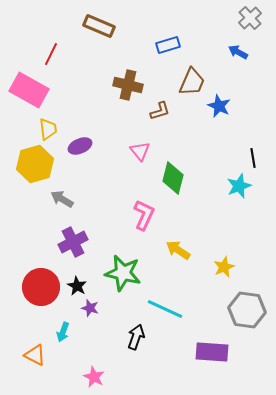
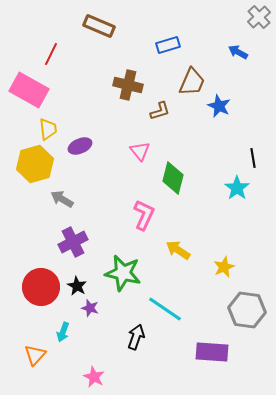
gray cross: moved 9 px right, 1 px up
cyan star: moved 2 px left, 2 px down; rotated 15 degrees counterclockwise
cyan line: rotated 9 degrees clockwise
orange triangle: rotated 45 degrees clockwise
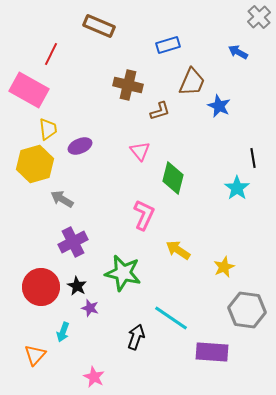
cyan line: moved 6 px right, 9 px down
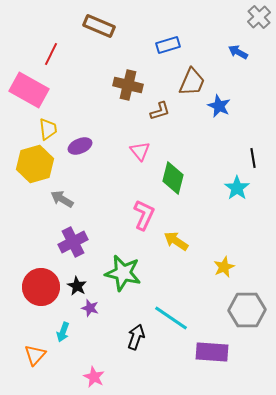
yellow arrow: moved 2 px left, 9 px up
gray hexagon: rotated 9 degrees counterclockwise
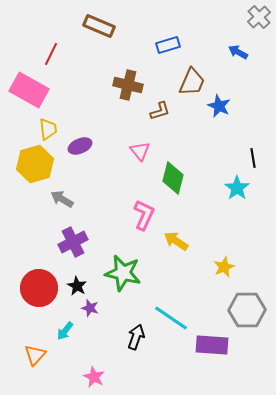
red circle: moved 2 px left, 1 px down
cyan arrow: moved 2 px right, 1 px up; rotated 18 degrees clockwise
purple rectangle: moved 7 px up
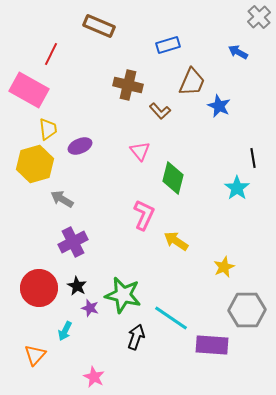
brown L-shape: rotated 65 degrees clockwise
green star: moved 22 px down
cyan arrow: rotated 12 degrees counterclockwise
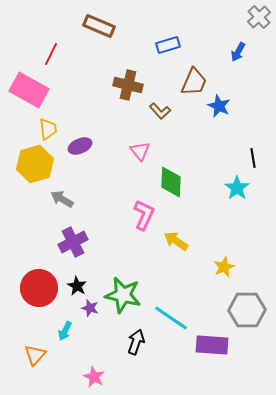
blue arrow: rotated 90 degrees counterclockwise
brown trapezoid: moved 2 px right
green diamond: moved 2 px left, 4 px down; rotated 12 degrees counterclockwise
black arrow: moved 5 px down
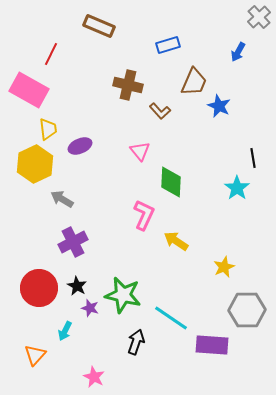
yellow hexagon: rotated 9 degrees counterclockwise
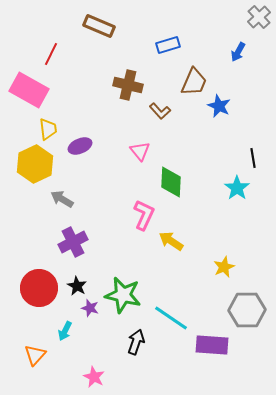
yellow arrow: moved 5 px left
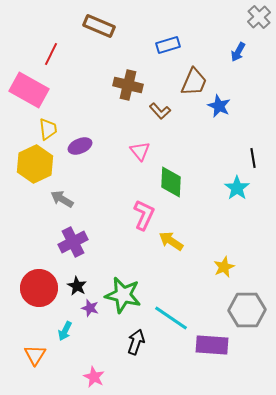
orange triangle: rotated 10 degrees counterclockwise
